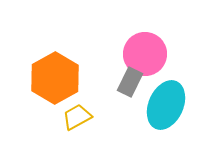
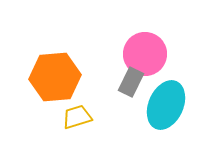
orange hexagon: moved 1 px up; rotated 24 degrees clockwise
gray rectangle: moved 1 px right
yellow trapezoid: rotated 12 degrees clockwise
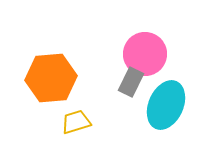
orange hexagon: moved 4 px left, 1 px down
yellow trapezoid: moved 1 px left, 5 px down
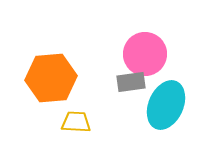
gray rectangle: rotated 56 degrees clockwise
yellow trapezoid: rotated 20 degrees clockwise
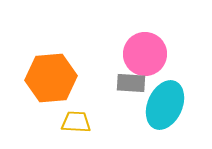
gray rectangle: moved 1 px down; rotated 12 degrees clockwise
cyan ellipse: moved 1 px left
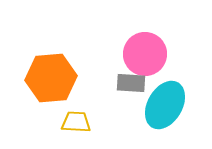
cyan ellipse: rotated 6 degrees clockwise
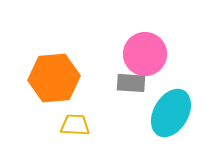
orange hexagon: moved 3 px right
cyan ellipse: moved 6 px right, 8 px down
yellow trapezoid: moved 1 px left, 3 px down
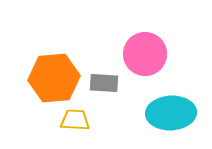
gray rectangle: moved 27 px left
cyan ellipse: rotated 57 degrees clockwise
yellow trapezoid: moved 5 px up
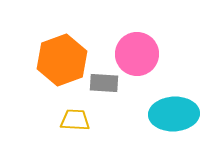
pink circle: moved 8 px left
orange hexagon: moved 8 px right, 18 px up; rotated 15 degrees counterclockwise
cyan ellipse: moved 3 px right, 1 px down
